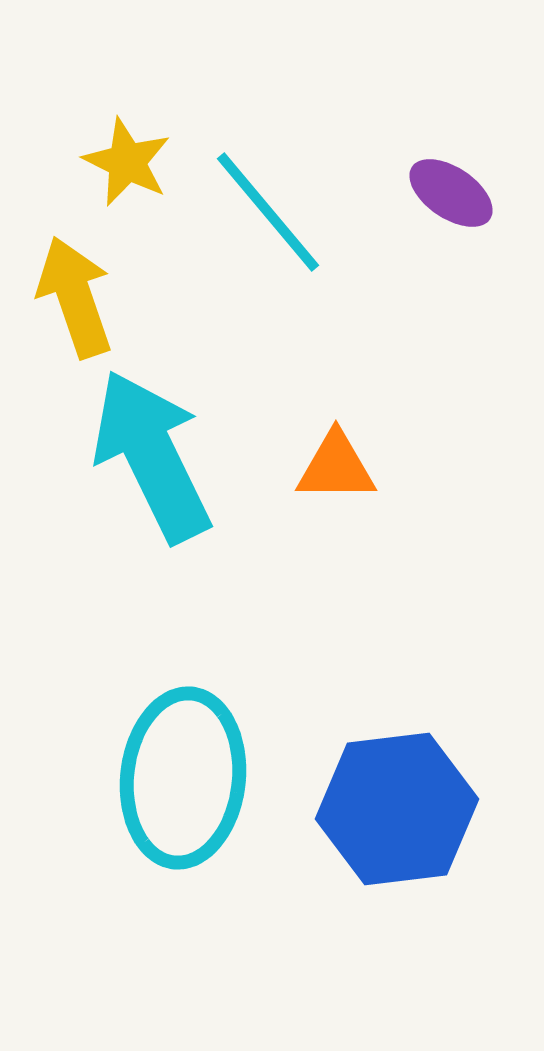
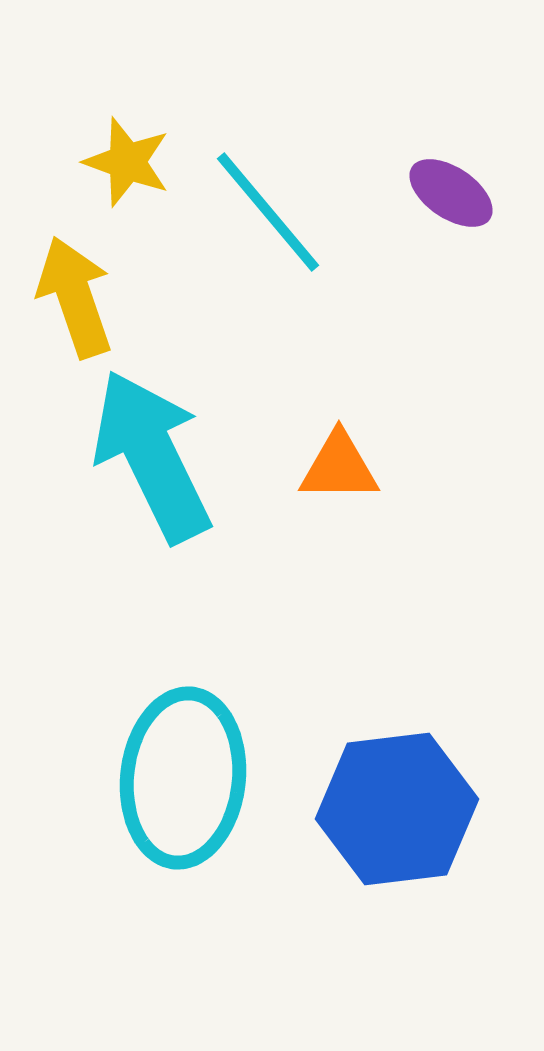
yellow star: rotated 6 degrees counterclockwise
orange triangle: moved 3 px right
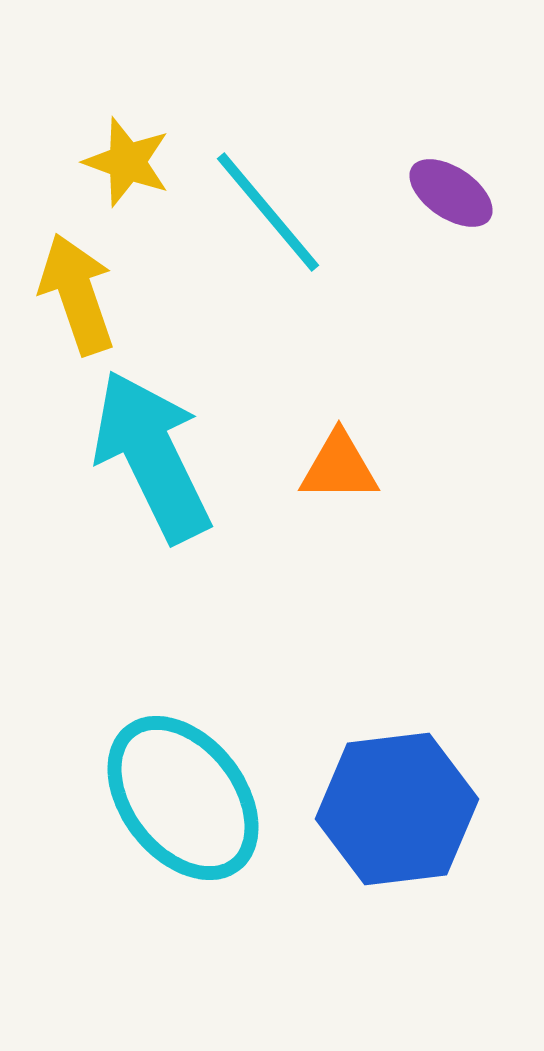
yellow arrow: moved 2 px right, 3 px up
cyan ellipse: moved 20 px down; rotated 44 degrees counterclockwise
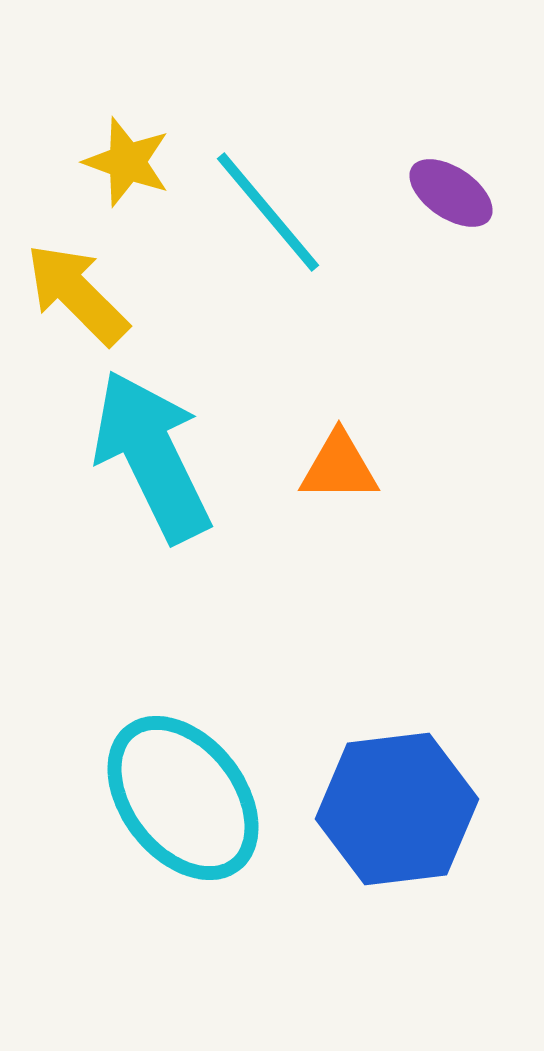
yellow arrow: rotated 26 degrees counterclockwise
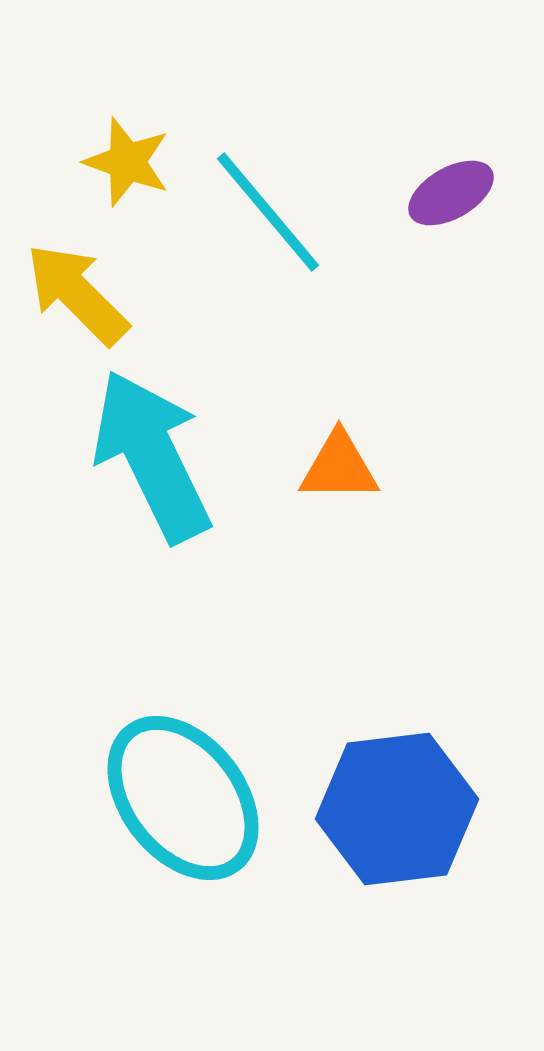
purple ellipse: rotated 64 degrees counterclockwise
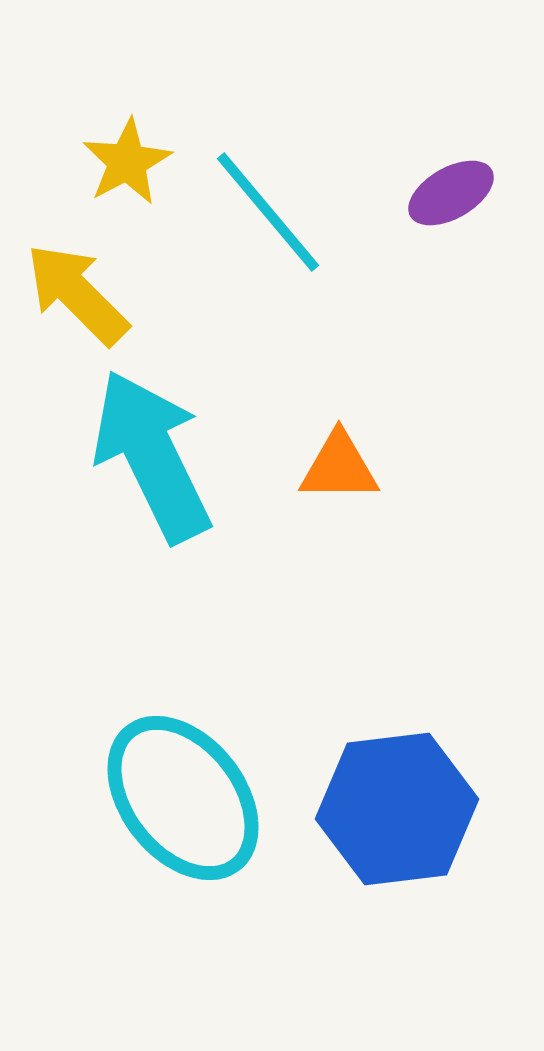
yellow star: rotated 24 degrees clockwise
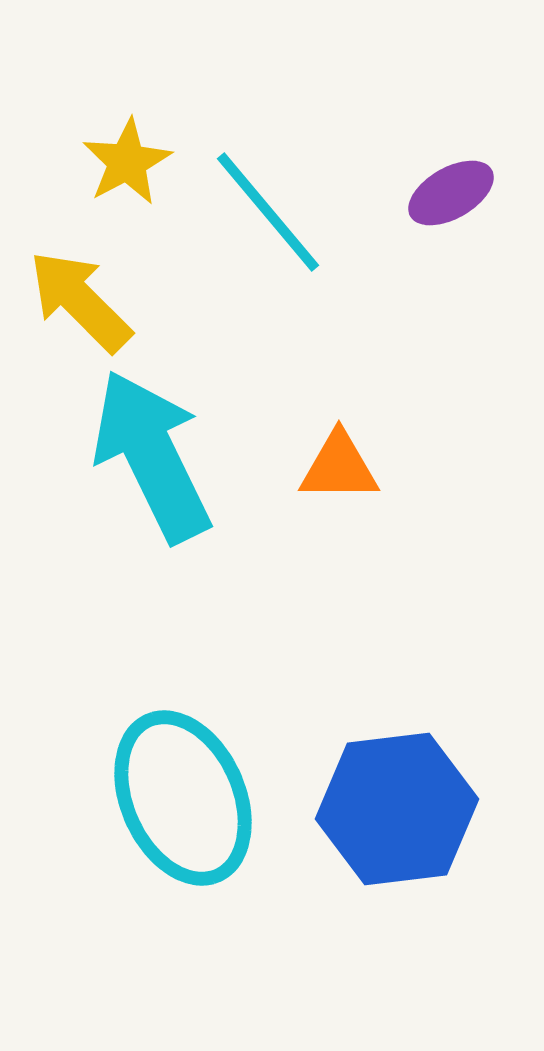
yellow arrow: moved 3 px right, 7 px down
cyan ellipse: rotated 14 degrees clockwise
